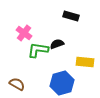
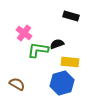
yellow rectangle: moved 15 px left
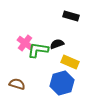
pink cross: moved 1 px right, 10 px down
yellow rectangle: rotated 18 degrees clockwise
brown semicircle: rotated 14 degrees counterclockwise
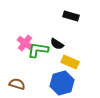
black semicircle: rotated 128 degrees counterclockwise
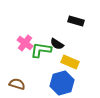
black rectangle: moved 5 px right, 5 px down
green L-shape: moved 3 px right
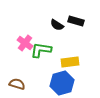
black semicircle: moved 19 px up
yellow rectangle: rotated 30 degrees counterclockwise
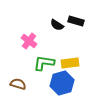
pink cross: moved 4 px right, 2 px up
green L-shape: moved 3 px right, 13 px down
yellow rectangle: moved 1 px down
brown semicircle: moved 1 px right
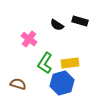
black rectangle: moved 4 px right
pink cross: moved 2 px up
green L-shape: moved 1 px right; rotated 65 degrees counterclockwise
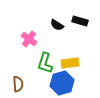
green L-shape: rotated 15 degrees counterclockwise
brown semicircle: rotated 70 degrees clockwise
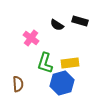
pink cross: moved 2 px right, 1 px up
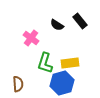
black rectangle: rotated 35 degrees clockwise
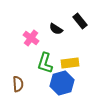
black semicircle: moved 1 px left, 4 px down
